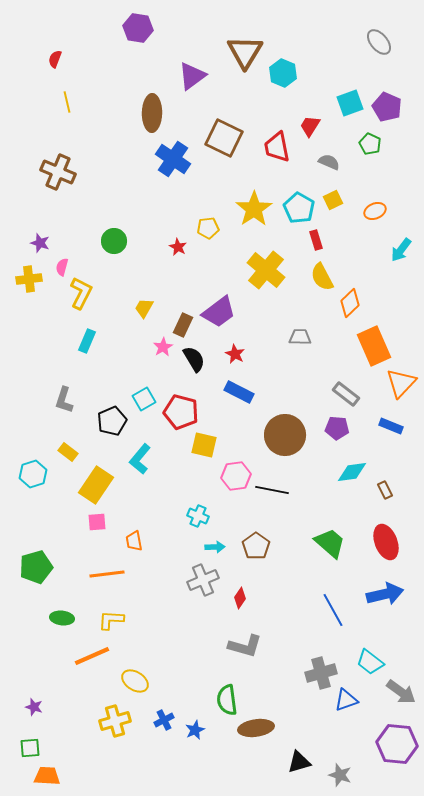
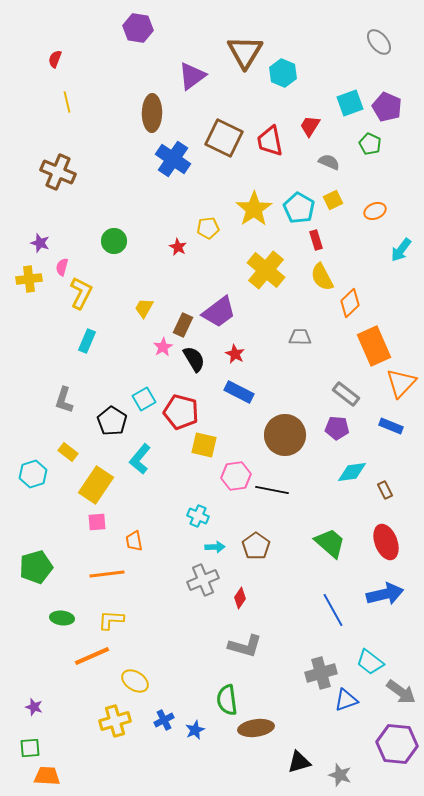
red trapezoid at (277, 147): moved 7 px left, 6 px up
black pentagon at (112, 421): rotated 16 degrees counterclockwise
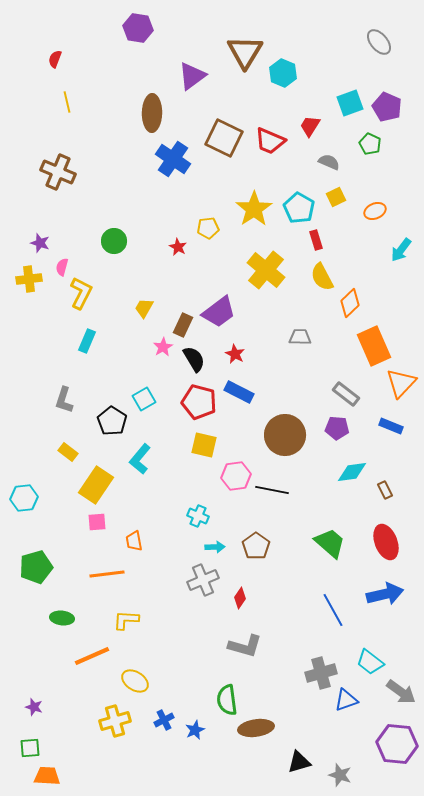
red trapezoid at (270, 141): rotated 56 degrees counterclockwise
yellow square at (333, 200): moved 3 px right, 3 px up
red pentagon at (181, 412): moved 18 px right, 10 px up
cyan hexagon at (33, 474): moved 9 px left, 24 px down; rotated 12 degrees clockwise
yellow L-shape at (111, 620): moved 15 px right
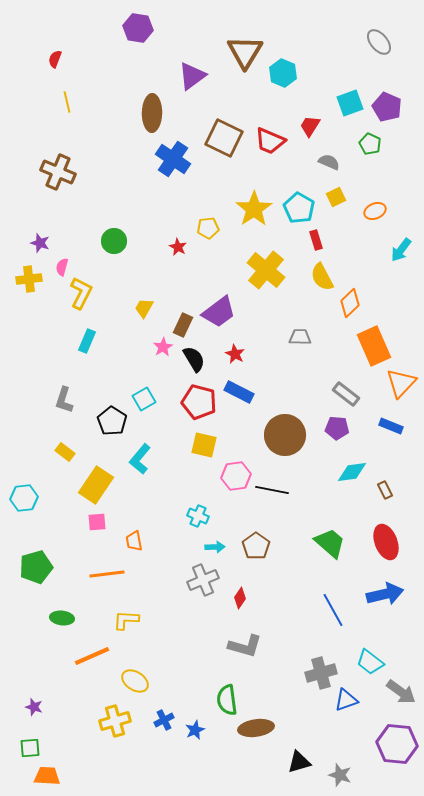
yellow rectangle at (68, 452): moved 3 px left
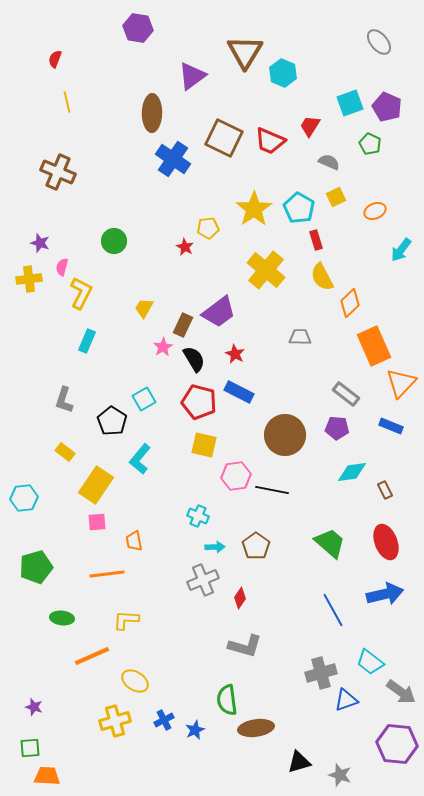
red star at (178, 247): moved 7 px right
